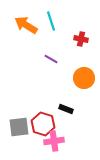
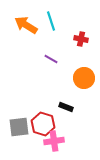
black rectangle: moved 2 px up
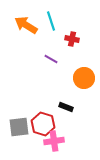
red cross: moved 9 px left
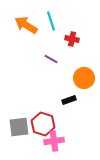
black rectangle: moved 3 px right, 7 px up; rotated 40 degrees counterclockwise
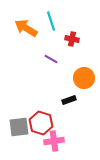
orange arrow: moved 3 px down
red hexagon: moved 2 px left, 1 px up
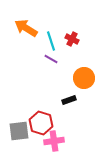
cyan line: moved 20 px down
red cross: rotated 16 degrees clockwise
gray square: moved 4 px down
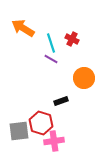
orange arrow: moved 3 px left
cyan line: moved 2 px down
black rectangle: moved 8 px left, 1 px down
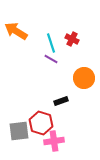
orange arrow: moved 7 px left, 3 px down
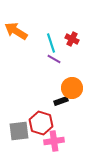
purple line: moved 3 px right
orange circle: moved 12 px left, 10 px down
